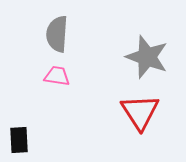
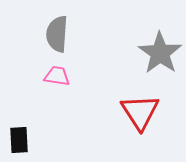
gray star: moved 13 px right, 4 px up; rotated 15 degrees clockwise
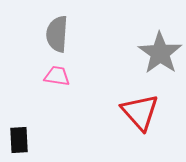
red triangle: rotated 9 degrees counterclockwise
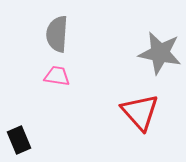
gray star: rotated 24 degrees counterclockwise
black rectangle: rotated 20 degrees counterclockwise
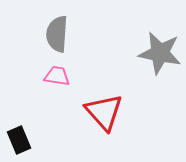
red triangle: moved 36 px left
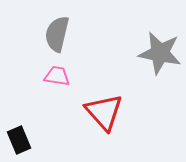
gray semicircle: rotated 9 degrees clockwise
